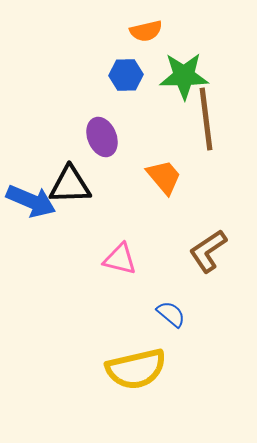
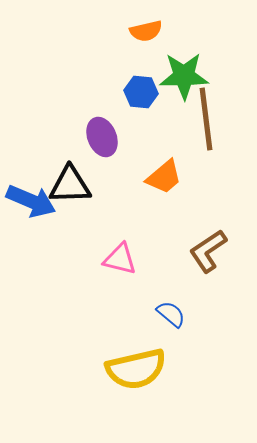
blue hexagon: moved 15 px right, 17 px down; rotated 8 degrees clockwise
orange trapezoid: rotated 90 degrees clockwise
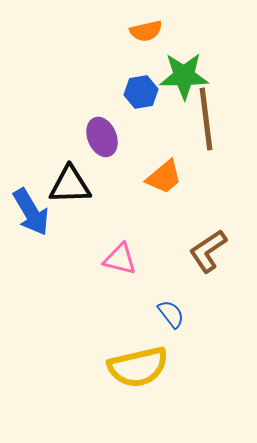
blue hexagon: rotated 16 degrees counterclockwise
blue arrow: moved 11 px down; rotated 36 degrees clockwise
blue semicircle: rotated 12 degrees clockwise
yellow semicircle: moved 2 px right, 2 px up
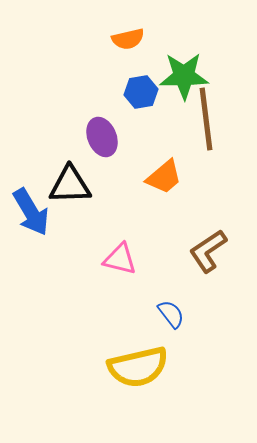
orange semicircle: moved 18 px left, 8 px down
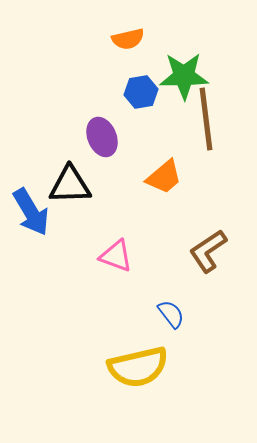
pink triangle: moved 4 px left, 3 px up; rotated 6 degrees clockwise
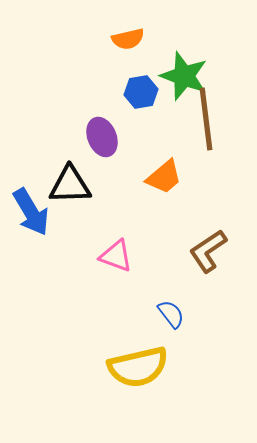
green star: rotated 21 degrees clockwise
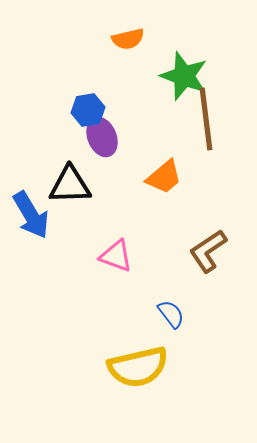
blue hexagon: moved 53 px left, 18 px down
blue arrow: moved 3 px down
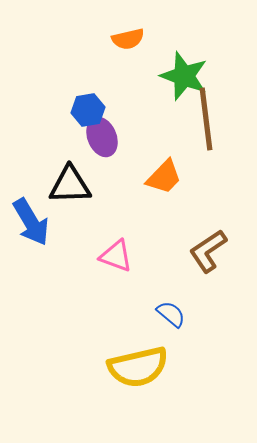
orange trapezoid: rotated 6 degrees counterclockwise
blue arrow: moved 7 px down
blue semicircle: rotated 12 degrees counterclockwise
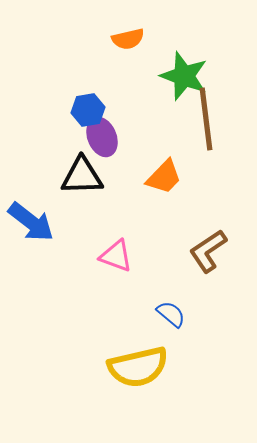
black triangle: moved 12 px right, 9 px up
blue arrow: rotated 21 degrees counterclockwise
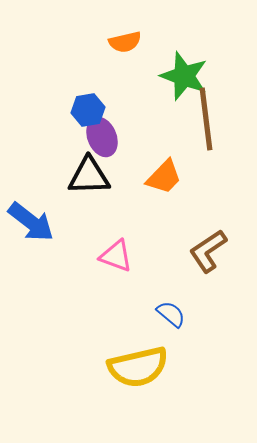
orange semicircle: moved 3 px left, 3 px down
black triangle: moved 7 px right
